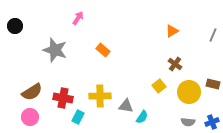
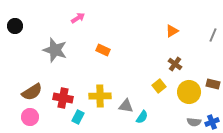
pink arrow: rotated 24 degrees clockwise
orange rectangle: rotated 16 degrees counterclockwise
gray semicircle: moved 6 px right
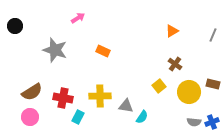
orange rectangle: moved 1 px down
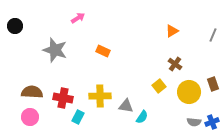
brown rectangle: rotated 56 degrees clockwise
brown semicircle: rotated 145 degrees counterclockwise
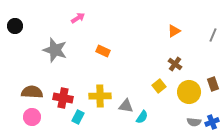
orange triangle: moved 2 px right
pink circle: moved 2 px right
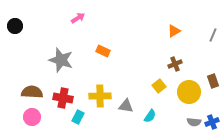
gray star: moved 6 px right, 10 px down
brown cross: rotated 32 degrees clockwise
brown rectangle: moved 3 px up
cyan semicircle: moved 8 px right, 1 px up
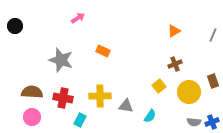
cyan rectangle: moved 2 px right, 3 px down
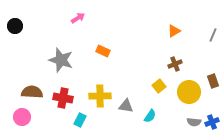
pink circle: moved 10 px left
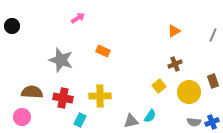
black circle: moved 3 px left
gray triangle: moved 5 px right, 15 px down; rotated 21 degrees counterclockwise
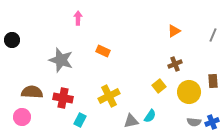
pink arrow: rotated 56 degrees counterclockwise
black circle: moved 14 px down
brown rectangle: rotated 16 degrees clockwise
yellow cross: moved 9 px right; rotated 25 degrees counterclockwise
